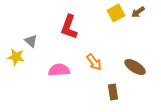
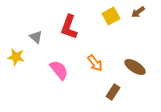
yellow square: moved 5 px left, 3 px down
gray triangle: moved 5 px right, 4 px up
orange arrow: moved 1 px right, 1 px down
pink semicircle: rotated 55 degrees clockwise
brown rectangle: rotated 42 degrees clockwise
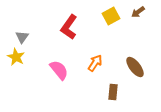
red L-shape: rotated 15 degrees clockwise
gray triangle: moved 14 px left; rotated 24 degrees clockwise
yellow star: rotated 18 degrees clockwise
orange arrow: rotated 108 degrees counterclockwise
brown ellipse: rotated 20 degrees clockwise
brown rectangle: rotated 28 degrees counterclockwise
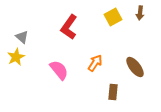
brown arrow: moved 2 px right, 1 px down; rotated 48 degrees counterclockwise
yellow square: moved 2 px right, 1 px down
gray triangle: rotated 24 degrees counterclockwise
yellow star: rotated 18 degrees clockwise
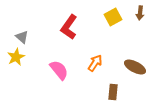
brown ellipse: rotated 25 degrees counterclockwise
